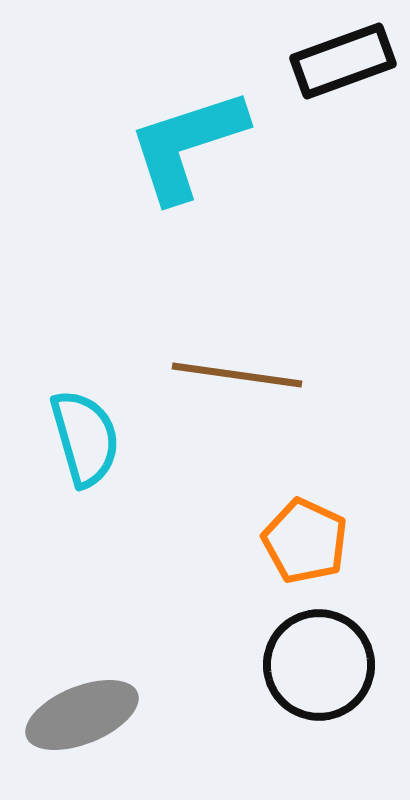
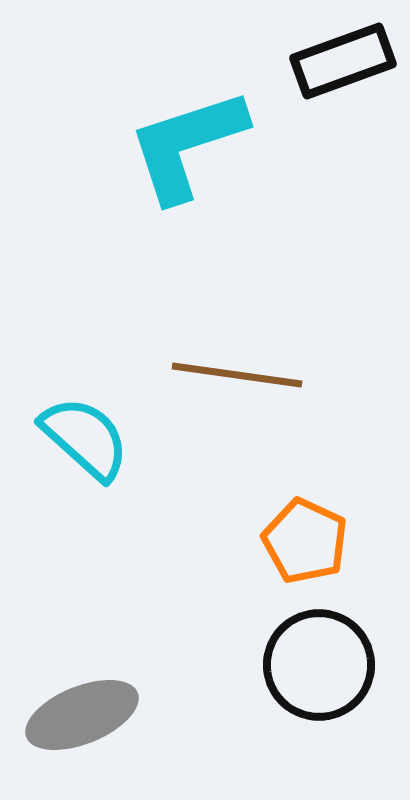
cyan semicircle: rotated 32 degrees counterclockwise
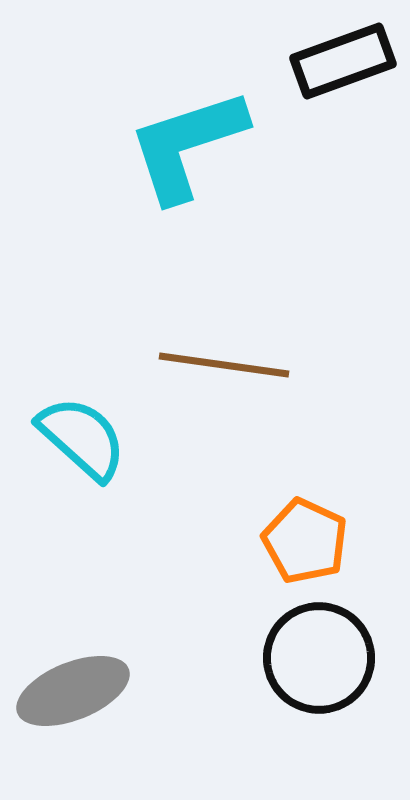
brown line: moved 13 px left, 10 px up
cyan semicircle: moved 3 px left
black circle: moved 7 px up
gray ellipse: moved 9 px left, 24 px up
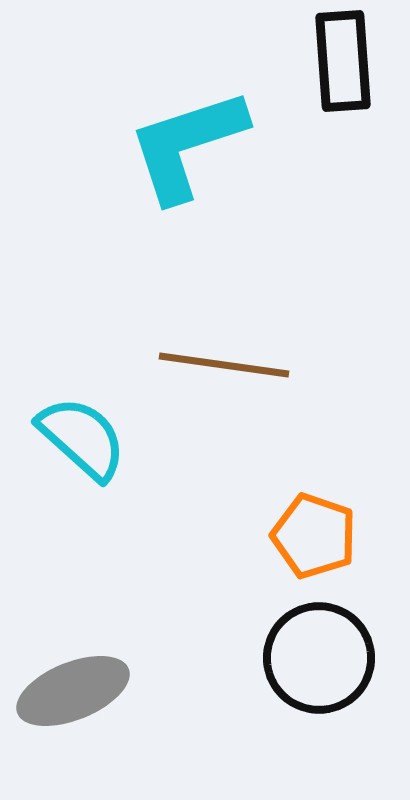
black rectangle: rotated 74 degrees counterclockwise
orange pentagon: moved 9 px right, 5 px up; rotated 6 degrees counterclockwise
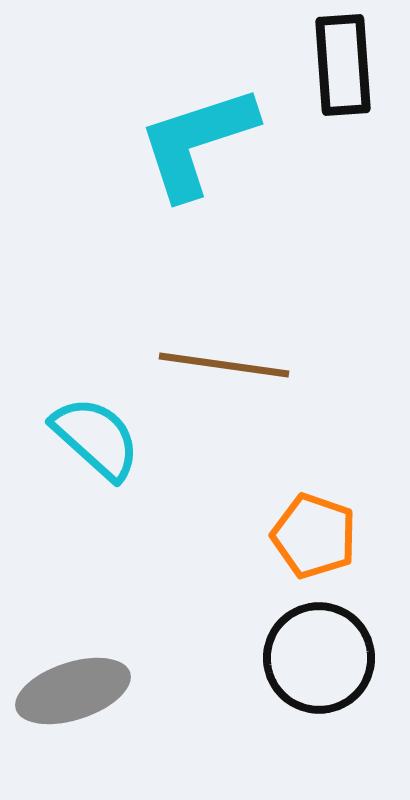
black rectangle: moved 4 px down
cyan L-shape: moved 10 px right, 3 px up
cyan semicircle: moved 14 px right
gray ellipse: rotated 4 degrees clockwise
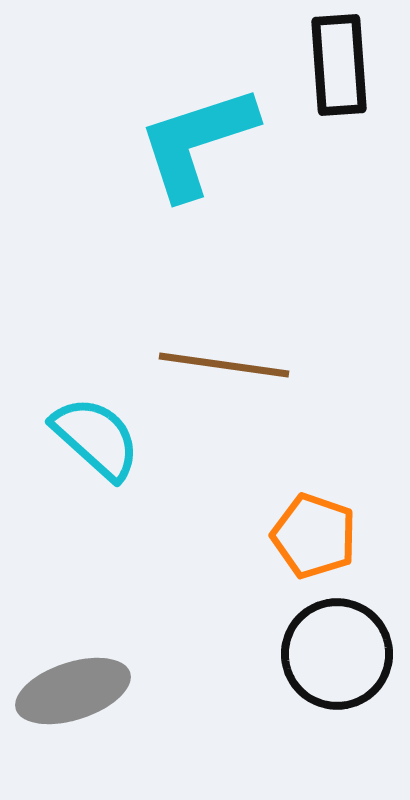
black rectangle: moved 4 px left
black circle: moved 18 px right, 4 px up
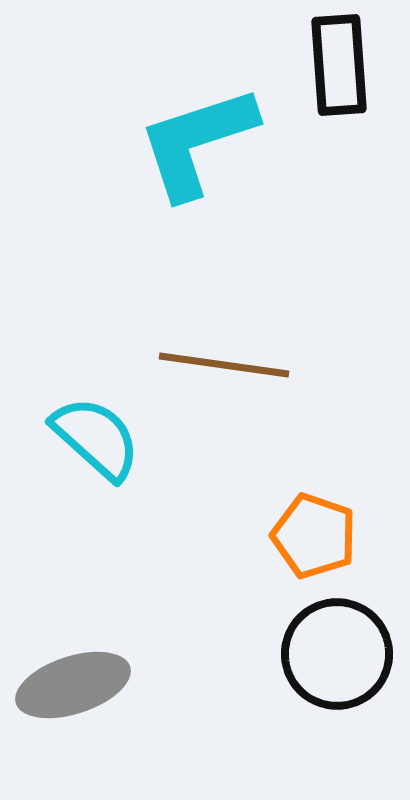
gray ellipse: moved 6 px up
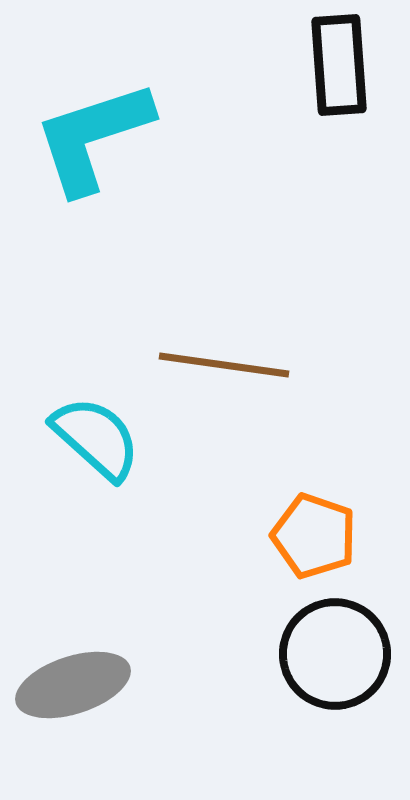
cyan L-shape: moved 104 px left, 5 px up
black circle: moved 2 px left
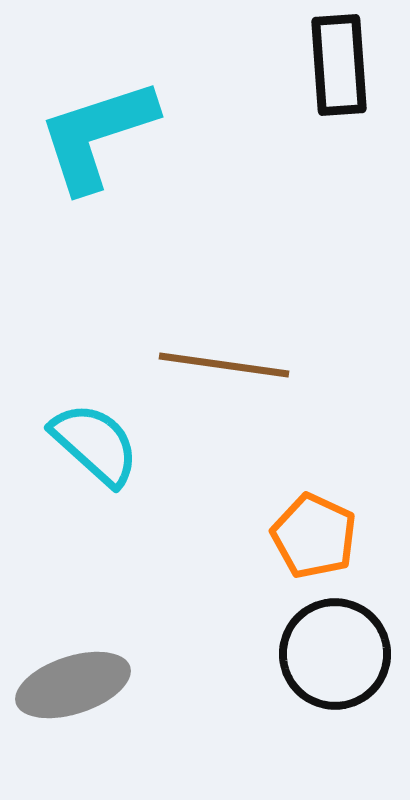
cyan L-shape: moved 4 px right, 2 px up
cyan semicircle: moved 1 px left, 6 px down
orange pentagon: rotated 6 degrees clockwise
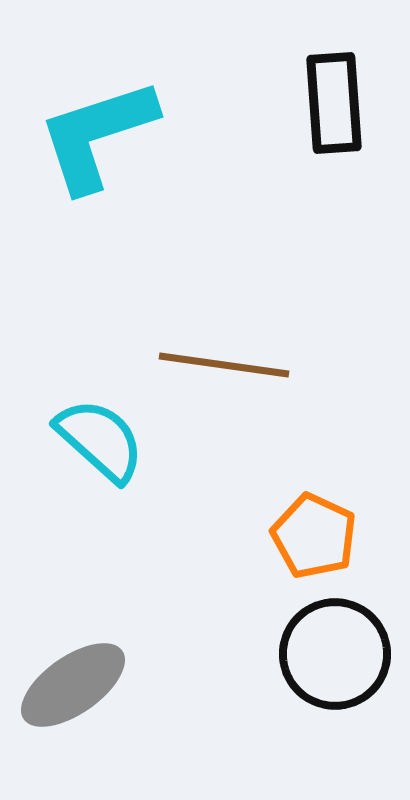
black rectangle: moved 5 px left, 38 px down
cyan semicircle: moved 5 px right, 4 px up
gray ellipse: rotated 17 degrees counterclockwise
